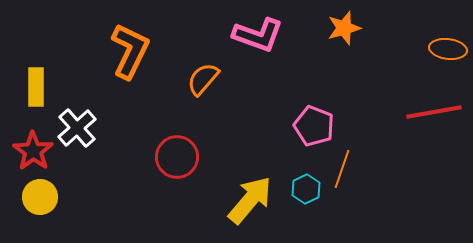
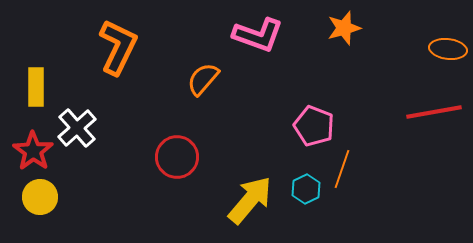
orange L-shape: moved 12 px left, 4 px up
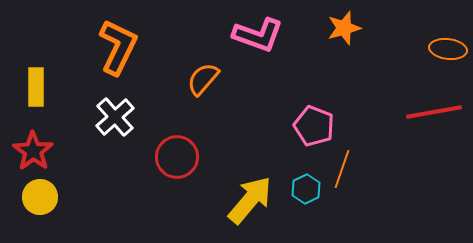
white cross: moved 38 px right, 11 px up
